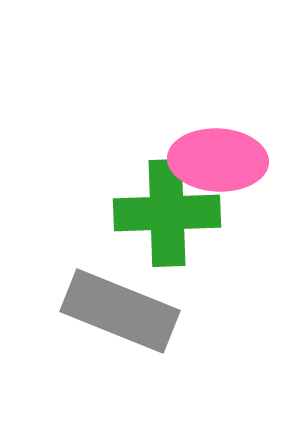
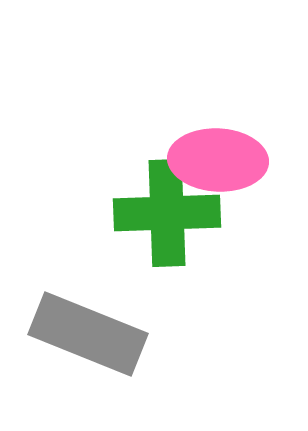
gray rectangle: moved 32 px left, 23 px down
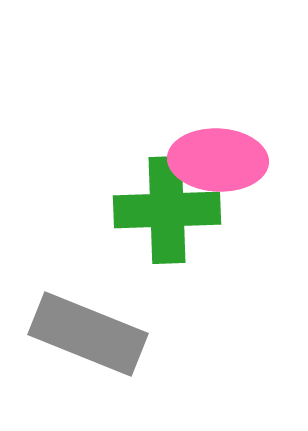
green cross: moved 3 px up
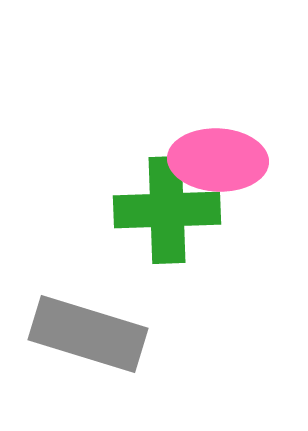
gray rectangle: rotated 5 degrees counterclockwise
